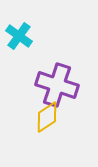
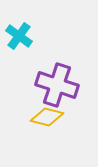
yellow diamond: rotated 48 degrees clockwise
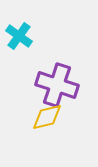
yellow diamond: rotated 28 degrees counterclockwise
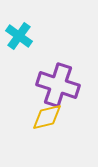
purple cross: moved 1 px right
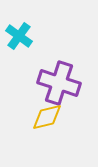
purple cross: moved 1 px right, 2 px up
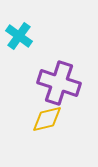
yellow diamond: moved 2 px down
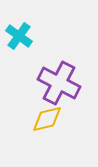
purple cross: rotated 9 degrees clockwise
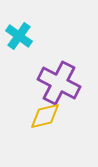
yellow diamond: moved 2 px left, 3 px up
